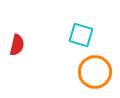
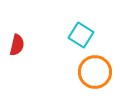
cyan square: rotated 15 degrees clockwise
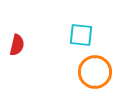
cyan square: rotated 25 degrees counterclockwise
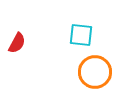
red semicircle: moved 2 px up; rotated 15 degrees clockwise
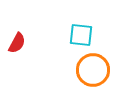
orange circle: moved 2 px left, 2 px up
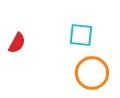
orange circle: moved 1 px left, 3 px down
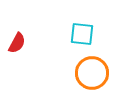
cyan square: moved 1 px right, 1 px up
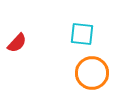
red semicircle: rotated 15 degrees clockwise
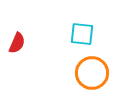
red semicircle: rotated 20 degrees counterclockwise
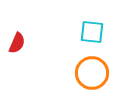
cyan square: moved 10 px right, 2 px up
